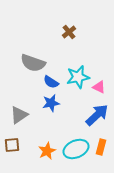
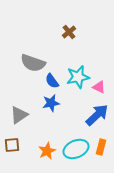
blue semicircle: moved 1 px right, 1 px up; rotated 21 degrees clockwise
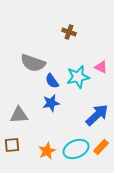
brown cross: rotated 32 degrees counterclockwise
pink triangle: moved 2 px right, 20 px up
gray triangle: rotated 30 degrees clockwise
orange rectangle: rotated 28 degrees clockwise
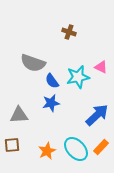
cyan ellipse: rotated 70 degrees clockwise
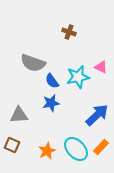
brown square: rotated 28 degrees clockwise
